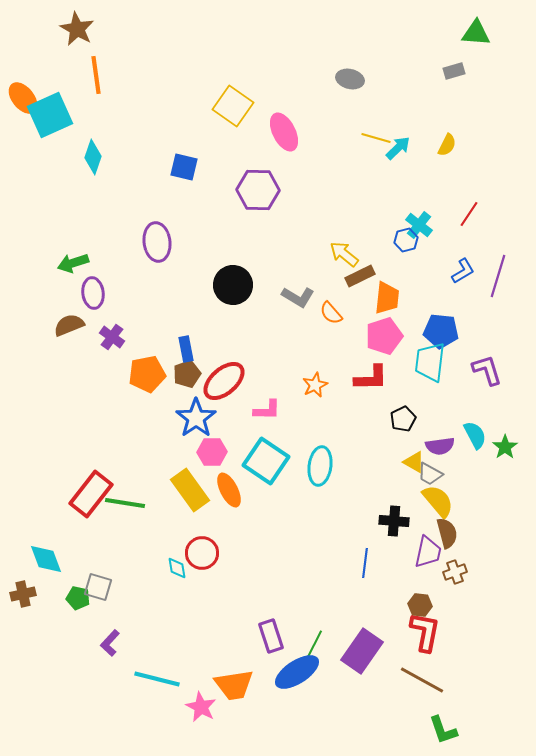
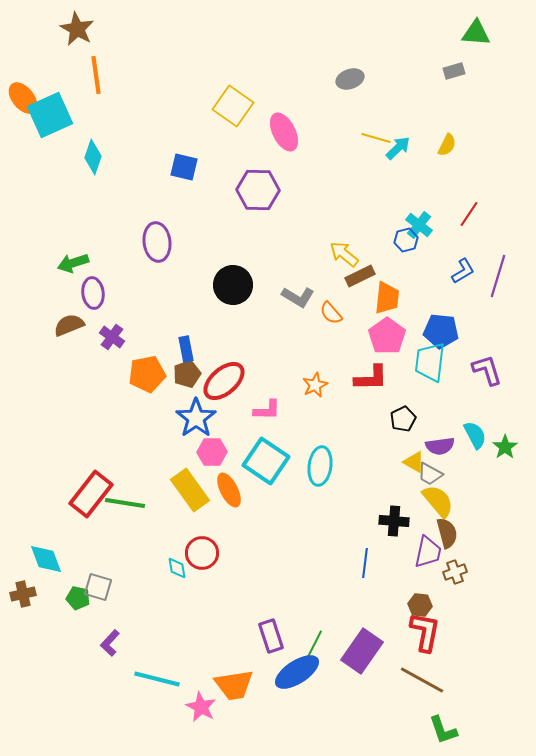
gray ellipse at (350, 79): rotated 32 degrees counterclockwise
pink pentagon at (384, 336): moved 3 px right; rotated 18 degrees counterclockwise
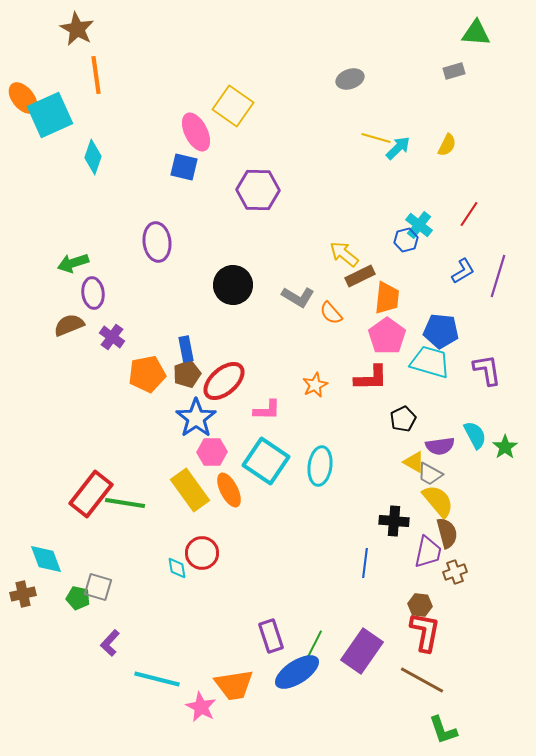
pink ellipse at (284, 132): moved 88 px left
cyan trapezoid at (430, 362): rotated 99 degrees clockwise
purple L-shape at (487, 370): rotated 8 degrees clockwise
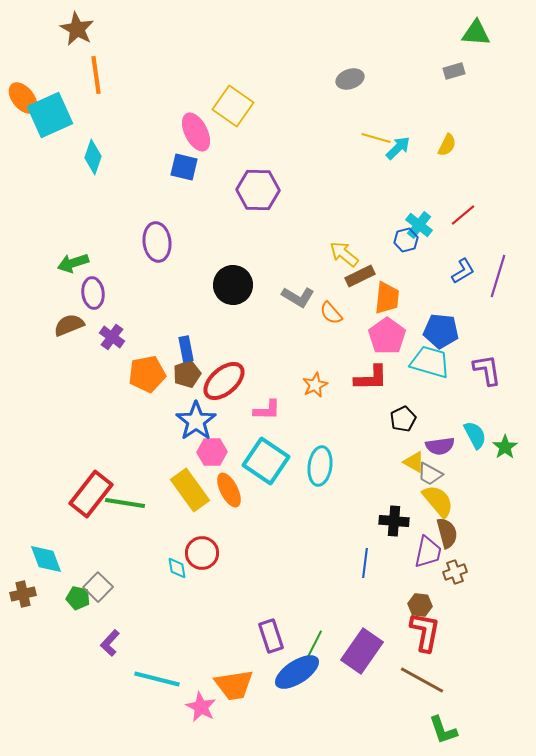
red line at (469, 214): moved 6 px left, 1 px down; rotated 16 degrees clockwise
blue star at (196, 418): moved 3 px down
gray square at (98, 587): rotated 28 degrees clockwise
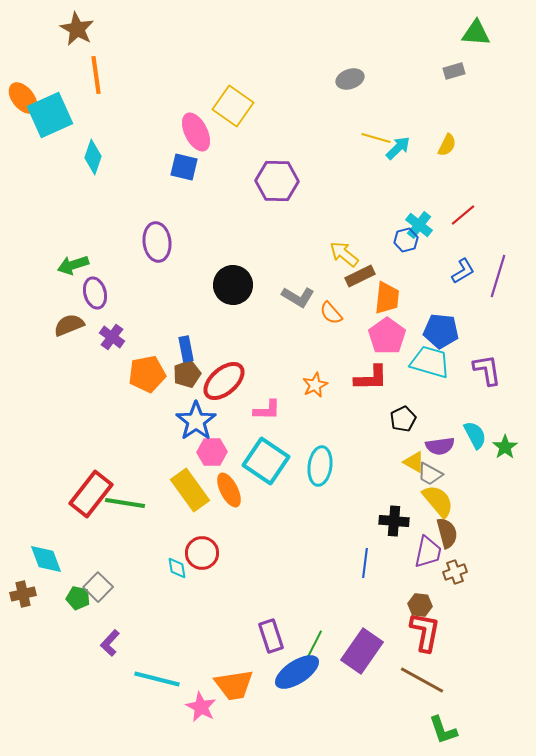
purple hexagon at (258, 190): moved 19 px right, 9 px up
green arrow at (73, 263): moved 2 px down
purple ellipse at (93, 293): moved 2 px right; rotated 8 degrees counterclockwise
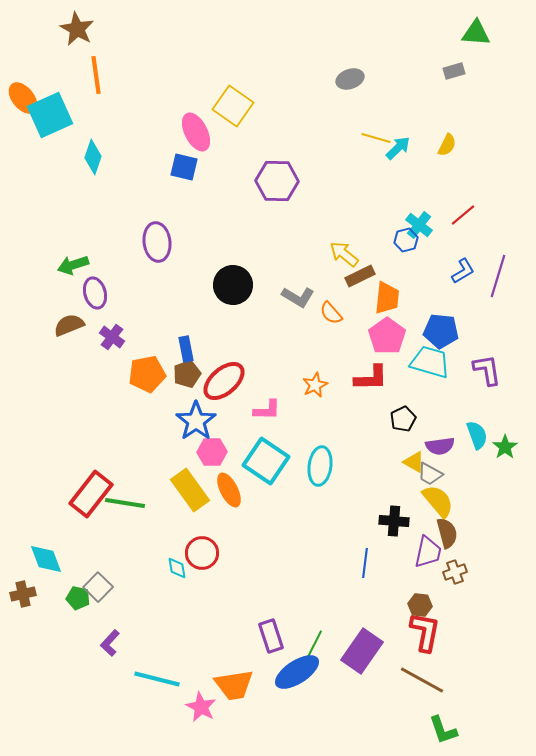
cyan semicircle at (475, 435): moved 2 px right; rotated 8 degrees clockwise
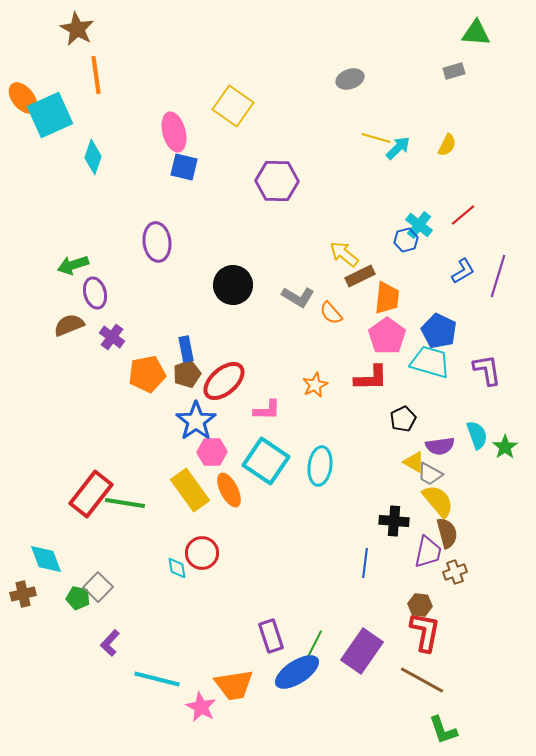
pink ellipse at (196, 132): moved 22 px left; rotated 12 degrees clockwise
blue pentagon at (441, 331): moved 2 px left; rotated 20 degrees clockwise
